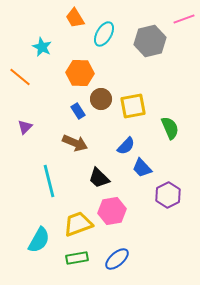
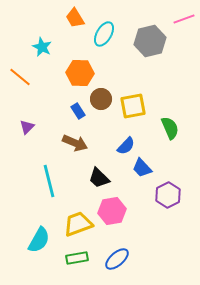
purple triangle: moved 2 px right
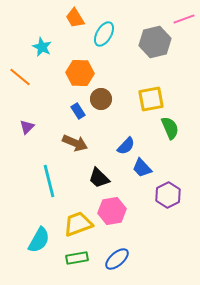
gray hexagon: moved 5 px right, 1 px down
yellow square: moved 18 px right, 7 px up
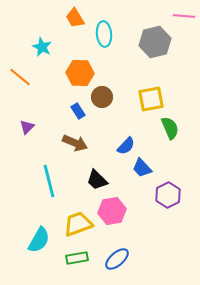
pink line: moved 3 px up; rotated 25 degrees clockwise
cyan ellipse: rotated 35 degrees counterclockwise
brown circle: moved 1 px right, 2 px up
black trapezoid: moved 2 px left, 2 px down
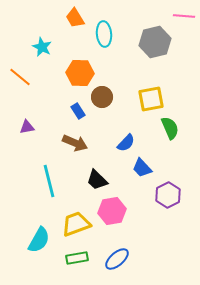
purple triangle: rotated 35 degrees clockwise
blue semicircle: moved 3 px up
yellow trapezoid: moved 2 px left
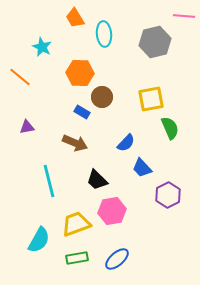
blue rectangle: moved 4 px right, 1 px down; rotated 28 degrees counterclockwise
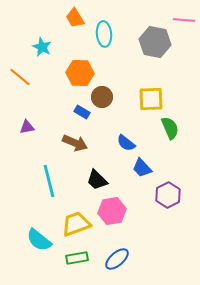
pink line: moved 4 px down
gray hexagon: rotated 24 degrees clockwise
yellow square: rotated 8 degrees clockwise
blue semicircle: rotated 84 degrees clockwise
cyan semicircle: rotated 100 degrees clockwise
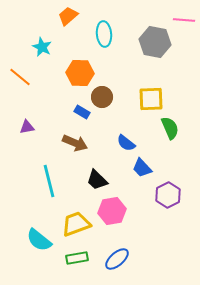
orange trapezoid: moved 7 px left, 2 px up; rotated 80 degrees clockwise
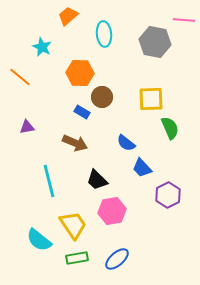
yellow trapezoid: moved 3 px left, 1 px down; rotated 76 degrees clockwise
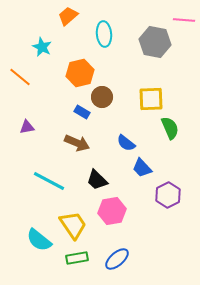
orange hexagon: rotated 16 degrees counterclockwise
brown arrow: moved 2 px right
cyan line: rotated 48 degrees counterclockwise
